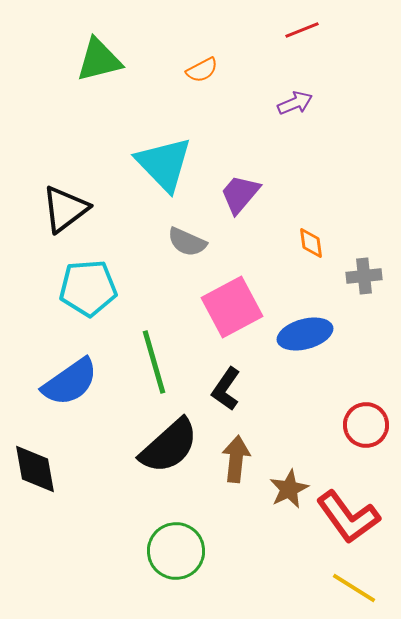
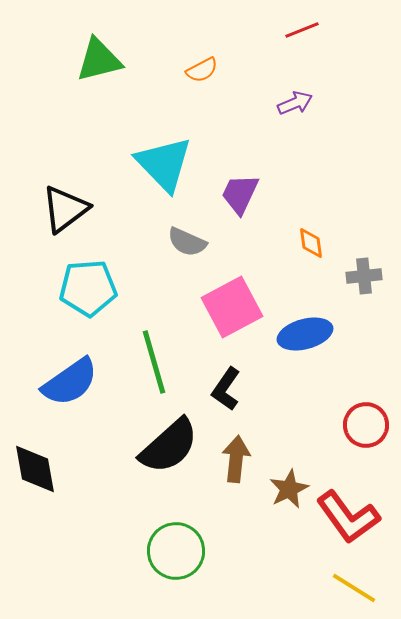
purple trapezoid: rotated 15 degrees counterclockwise
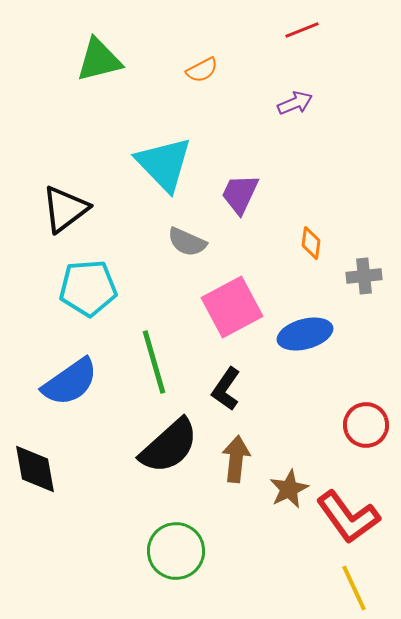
orange diamond: rotated 16 degrees clockwise
yellow line: rotated 33 degrees clockwise
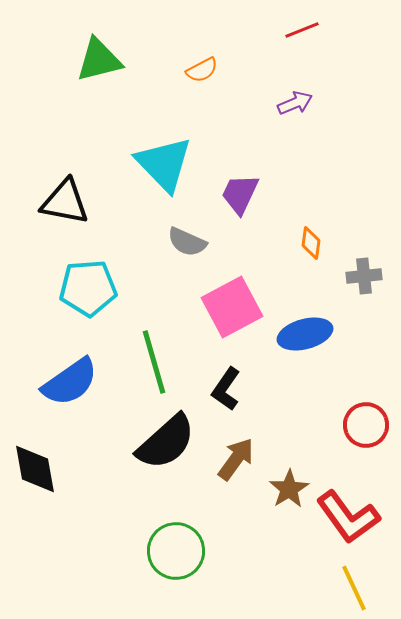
black triangle: moved 7 px up; rotated 48 degrees clockwise
black semicircle: moved 3 px left, 4 px up
brown arrow: rotated 30 degrees clockwise
brown star: rotated 6 degrees counterclockwise
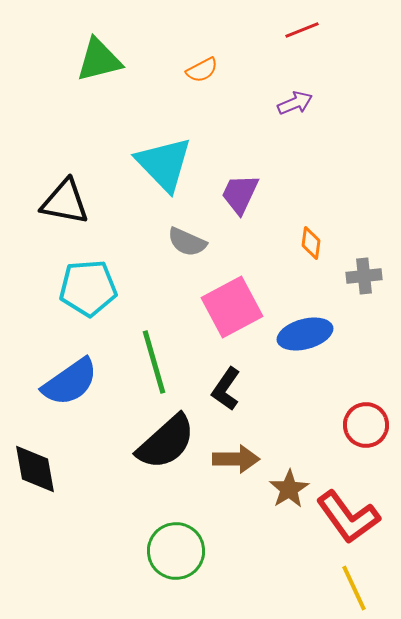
brown arrow: rotated 54 degrees clockwise
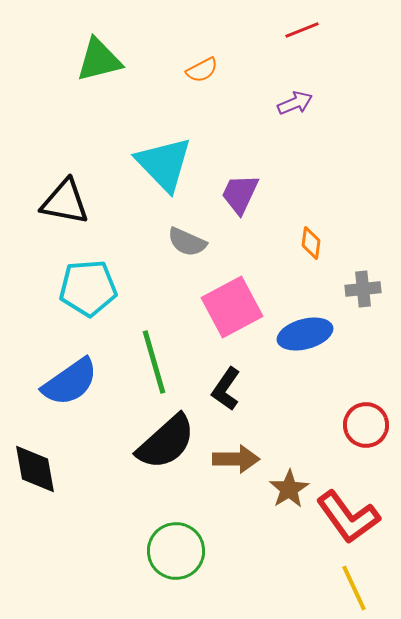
gray cross: moved 1 px left, 13 px down
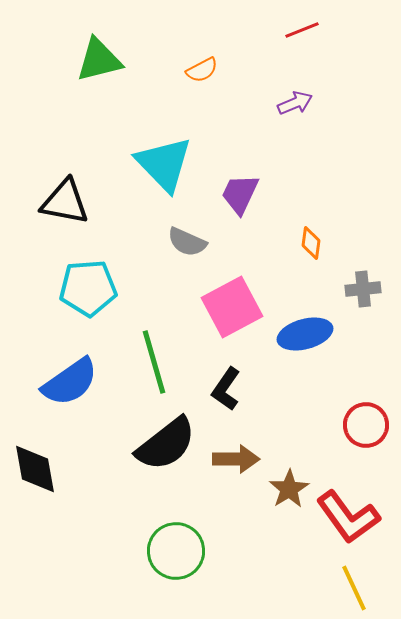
black semicircle: moved 2 px down; rotated 4 degrees clockwise
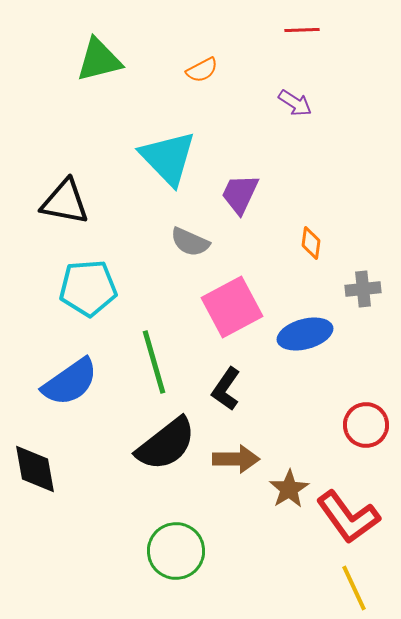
red line: rotated 20 degrees clockwise
purple arrow: rotated 56 degrees clockwise
cyan triangle: moved 4 px right, 6 px up
gray semicircle: moved 3 px right
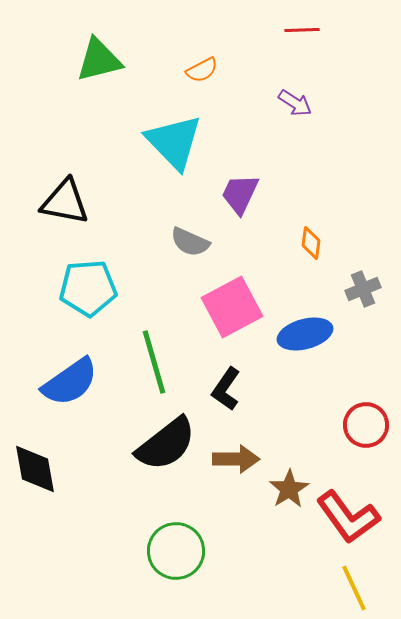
cyan triangle: moved 6 px right, 16 px up
gray cross: rotated 16 degrees counterclockwise
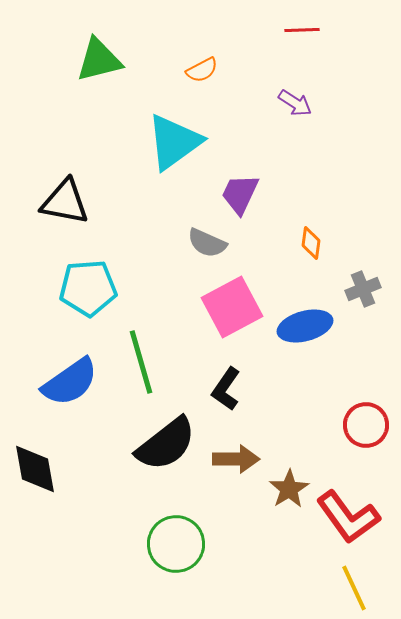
cyan triangle: rotated 38 degrees clockwise
gray semicircle: moved 17 px right, 1 px down
blue ellipse: moved 8 px up
green line: moved 13 px left
green circle: moved 7 px up
